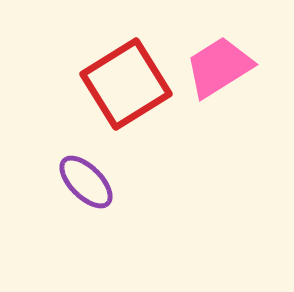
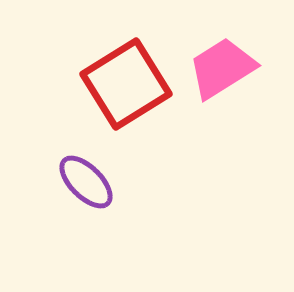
pink trapezoid: moved 3 px right, 1 px down
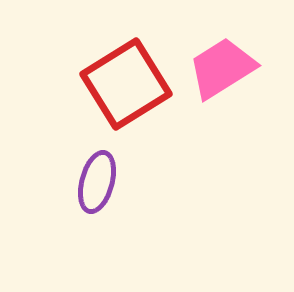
purple ellipse: moved 11 px right; rotated 60 degrees clockwise
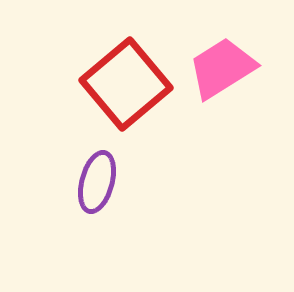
red square: rotated 8 degrees counterclockwise
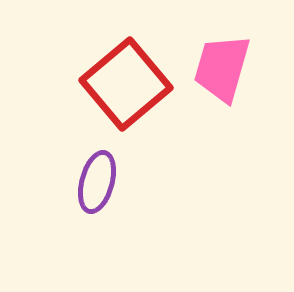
pink trapezoid: rotated 42 degrees counterclockwise
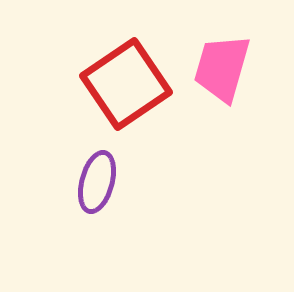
red square: rotated 6 degrees clockwise
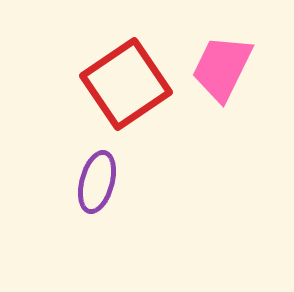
pink trapezoid: rotated 10 degrees clockwise
